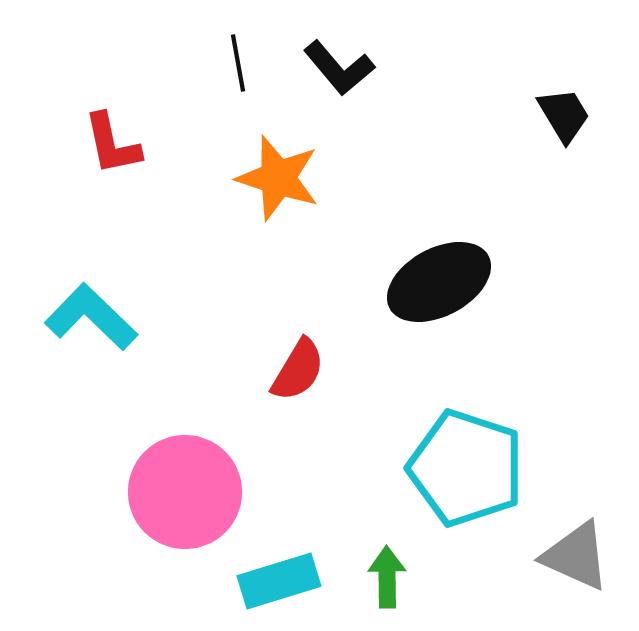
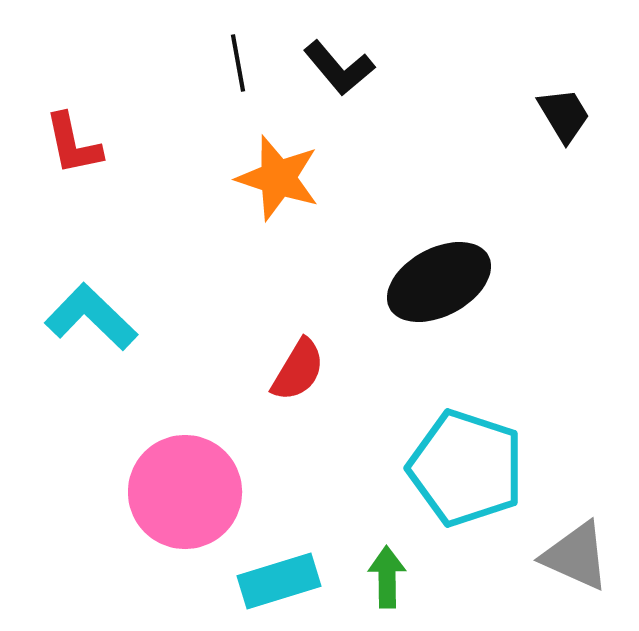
red L-shape: moved 39 px left
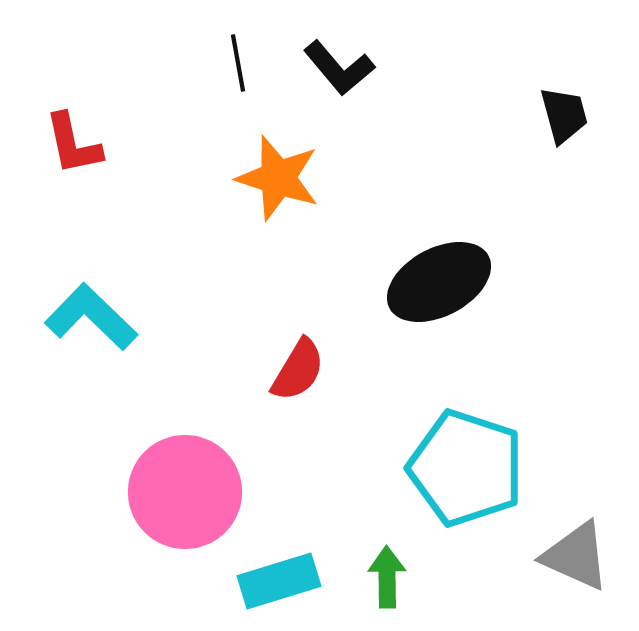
black trapezoid: rotated 16 degrees clockwise
